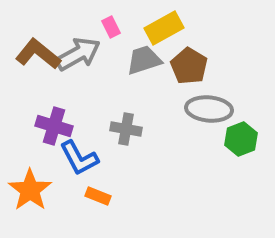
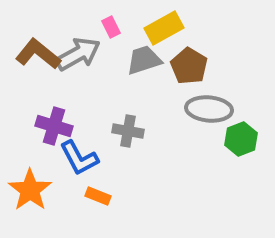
gray cross: moved 2 px right, 2 px down
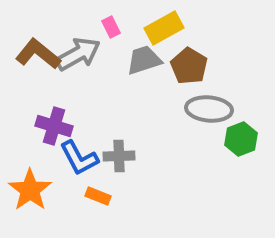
gray cross: moved 9 px left, 25 px down; rotated 12 degrees counterclockwise
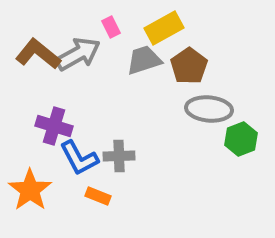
brown pentagon: rotated 6 degrees clockwise
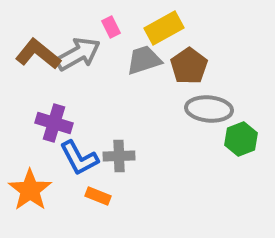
purple cross: moved 3 px up
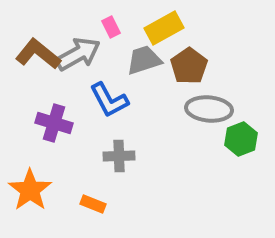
blue L-shape: moved 30 px right, 58 px up
orange rectangle: moved 5 px left, 8 px down
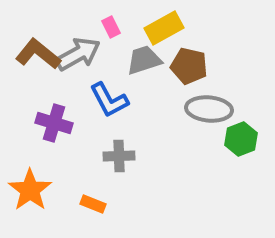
brown pentagon: rotated 24 degrees counterclockwise
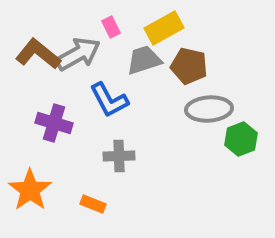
gray ellipse: rotated 9 degrees counterclockwise
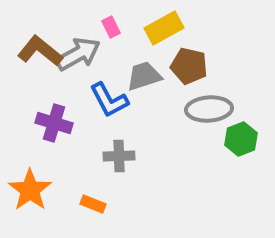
brown L-shape: moved 2 px right, 3 px up
gray trapezoid: moved 16 px down
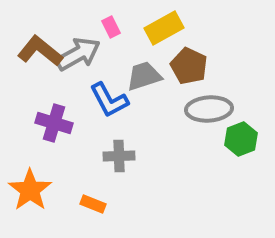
brown pentagon: rotated 12 degrees clockwise
